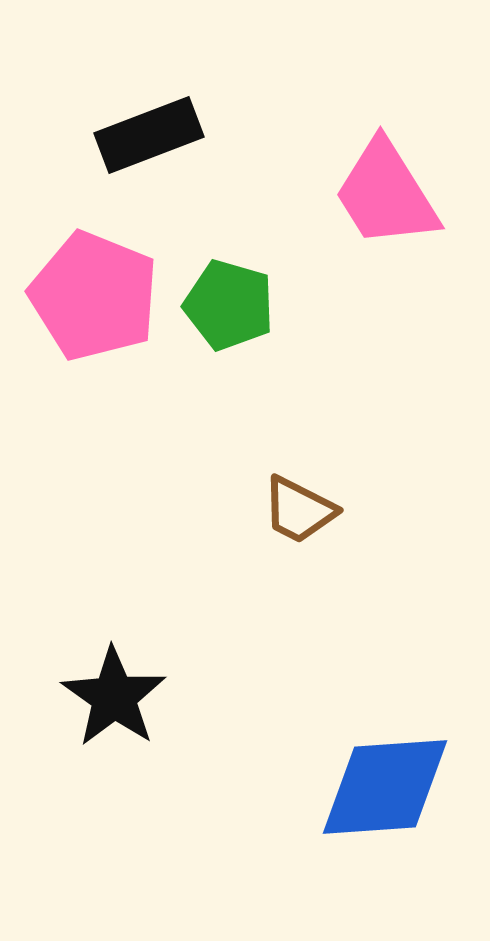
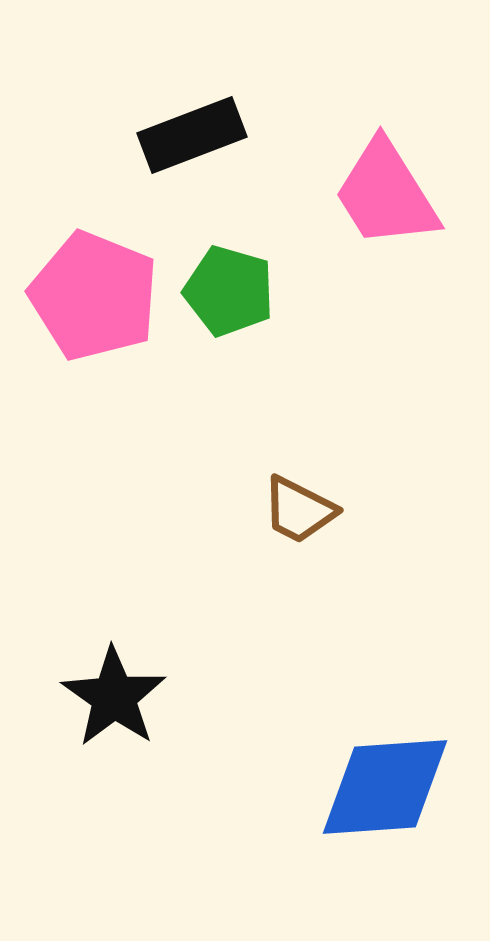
black rectangle: moved 43 px right
green pentagon: moved 14 px up
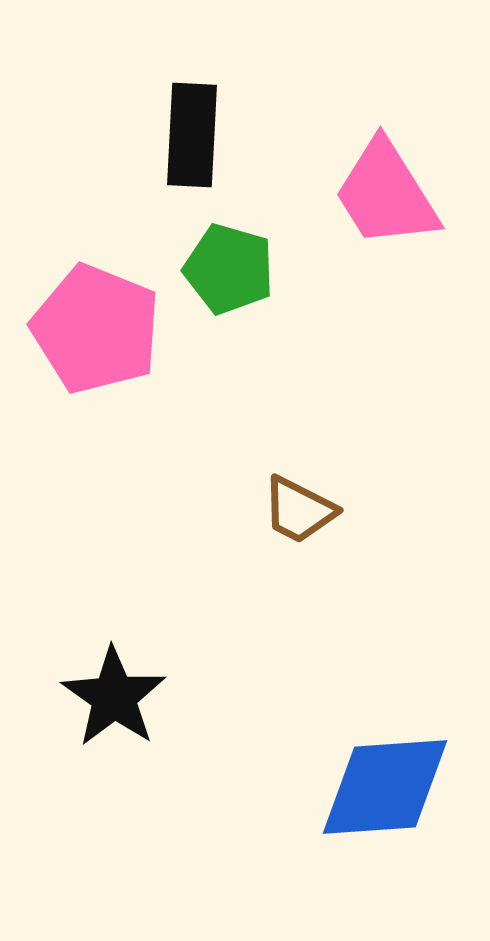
black rectangle: rotated 66 degrees counterclockwise
green pentagon: moved 22 px up
pink pentagon: moved 2 px right, 33 px down
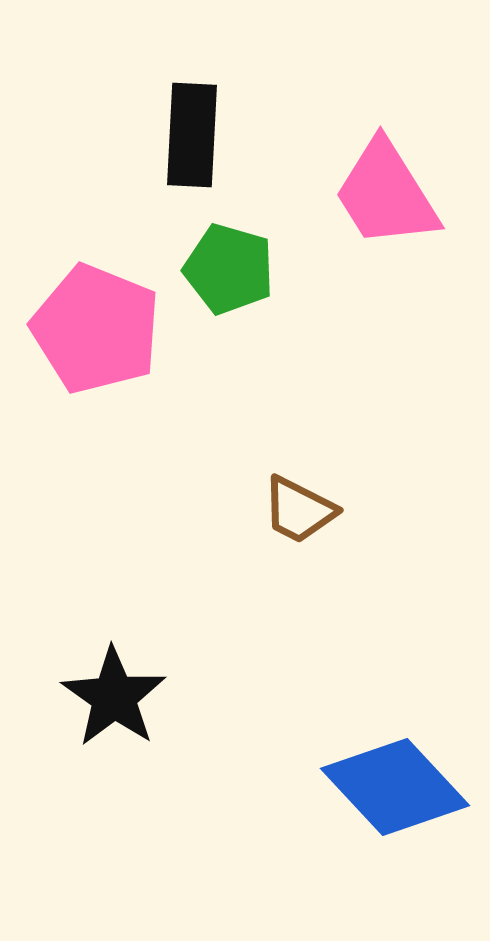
blue diamond: moved 10 px right; rotated 51 degrees clockwise
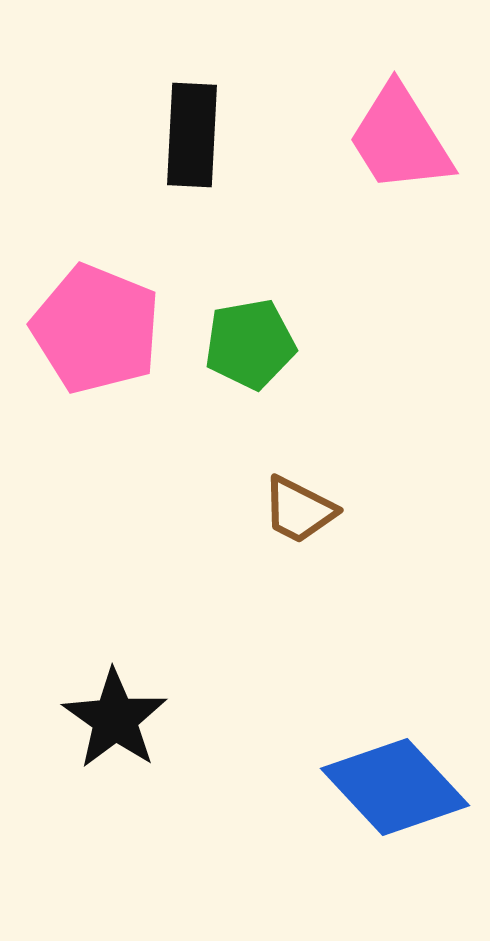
pink trapezoid: moved 14 px right, 55 px up
green pentagon: moved 21 px right, 75 px down; rotated 26 degrees counterclockwise
black star: moved 1 px right, 22 px down
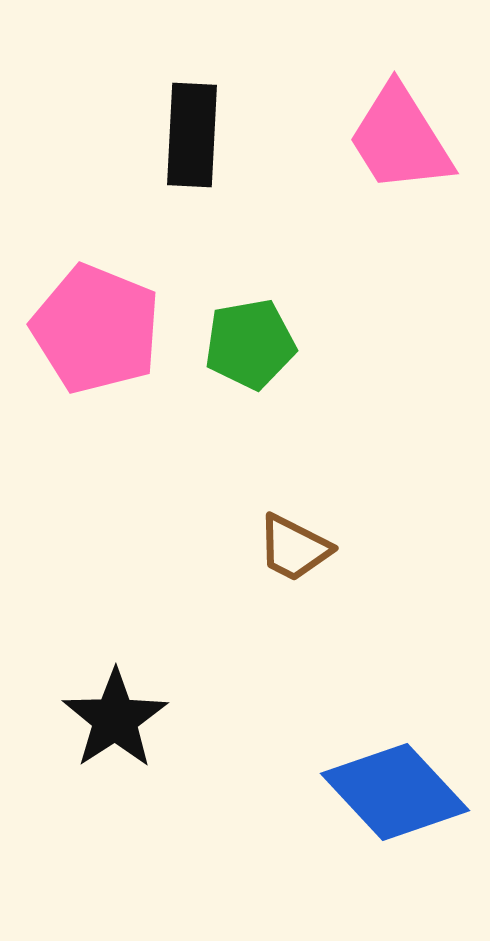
brown trapezoid: moved 5 px left, 38 px down
black star: rotated 4 degrees clockwise
blue diamond: moved 5 px down
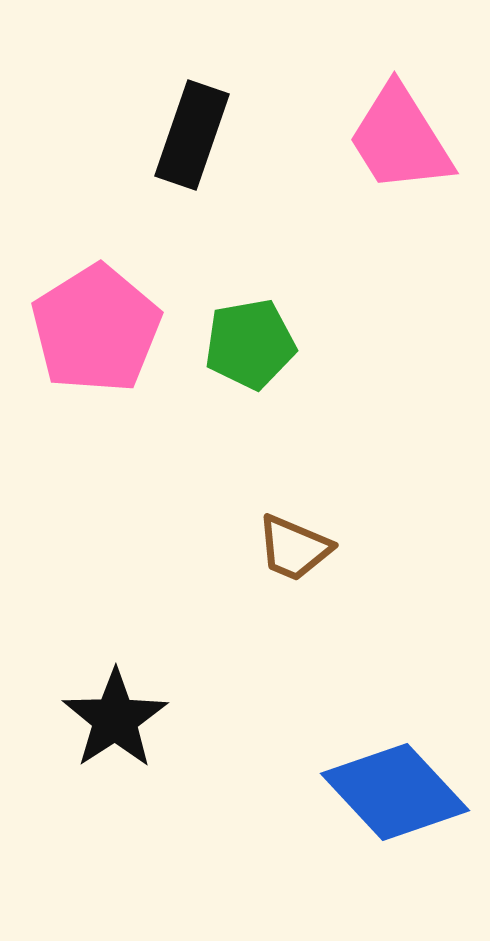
black rectangle: rotated 16 degrees clockwise
pink pentagon: rotated 18 degrees clockwise
brown trapezoid: rotated 4 degrees counterclockwise
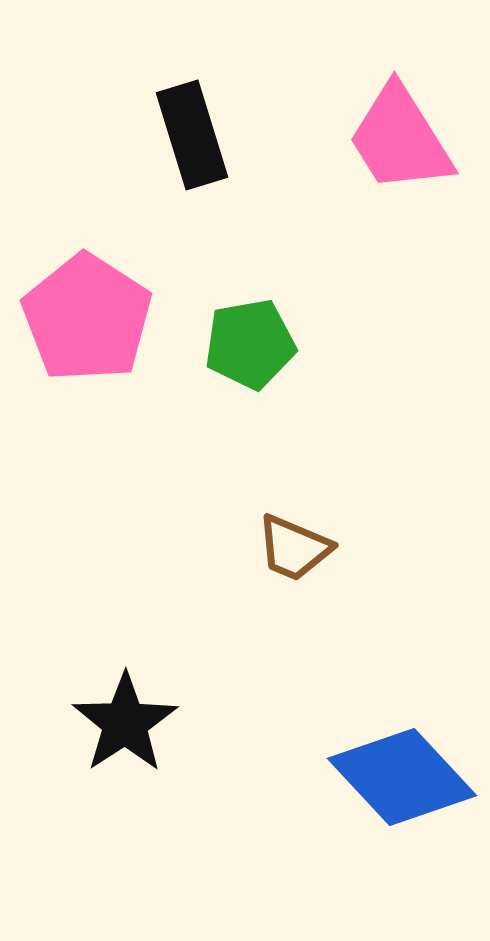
black rectangle: rotated 36 degrees counterclockwise
pink pentagon: moved 9 px left, 11 px up; rotated 7 degrees counterclockwise
black star: moved 10 px right, 4 px down
blue diamond: moved 7 px right, 15 px up
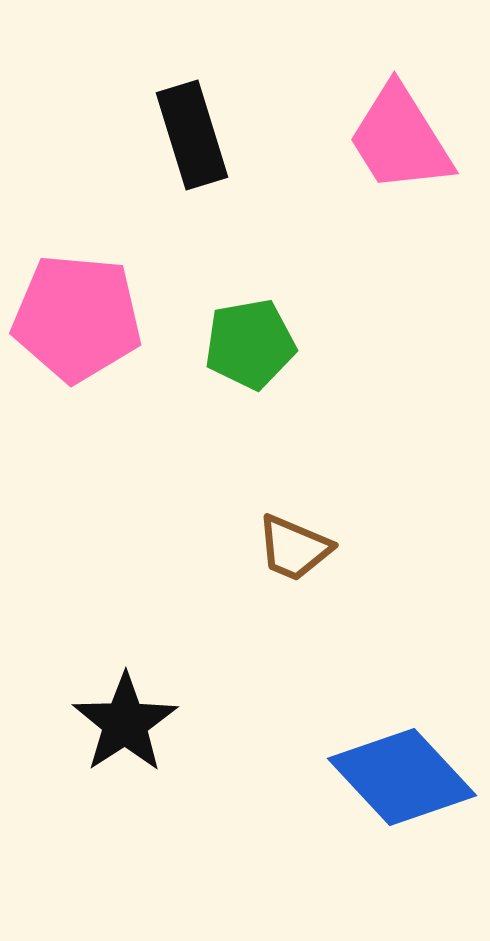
pink pentagon: moved 10 px left; rotated 28 degrees counterclockwise
